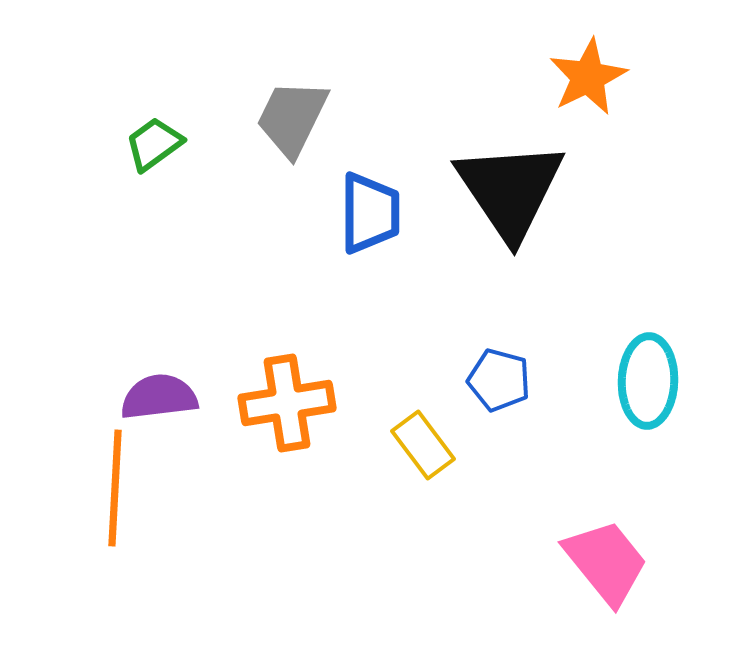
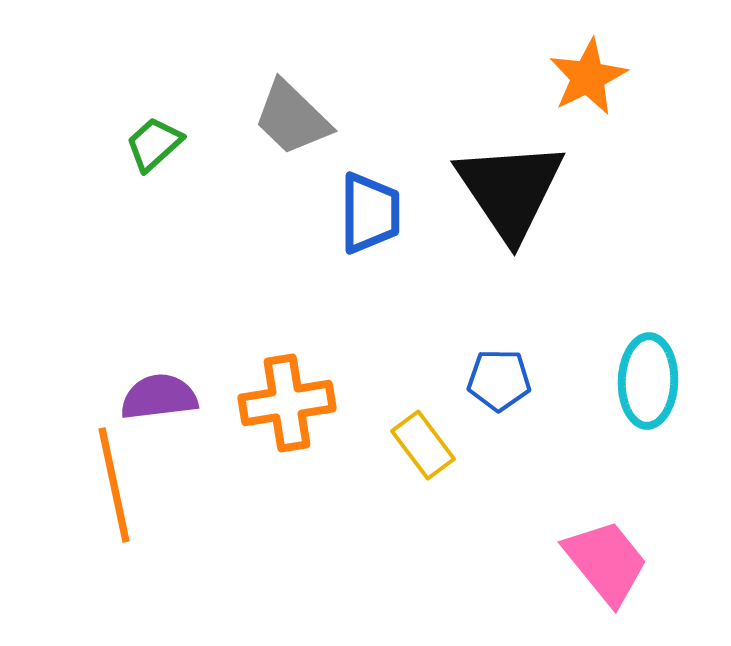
gray trapezoid: rotated 72 degrees counterclockwise
green trapezoid: rotated 6 degrees counterclockwise
blue pentagon: rotated 14 degrees counterclockwise
orange line: moved 1 px left, 3 px up; rotated 15 degrees counterclockwise
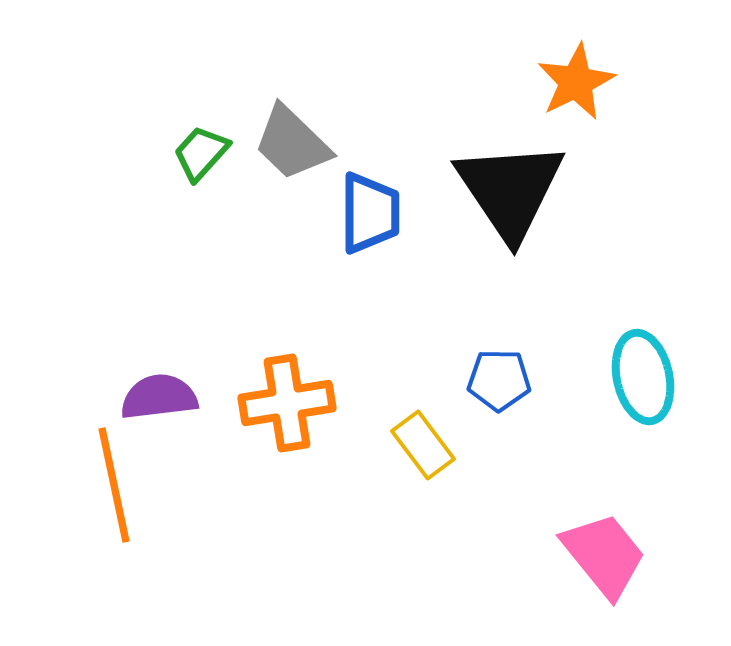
orange star: moved 12 px left, 5 px down
gray trapezoid: moved 25 px down
green trapezoid: moved 47 px right, 9 px down; rotated 6 degrees counterclockwise
cyan ellipse: moved 5 px left, 4 px up; rotated 14 degrees counterclockwise
pink trapezoid: moved 2 px left, 7 px up
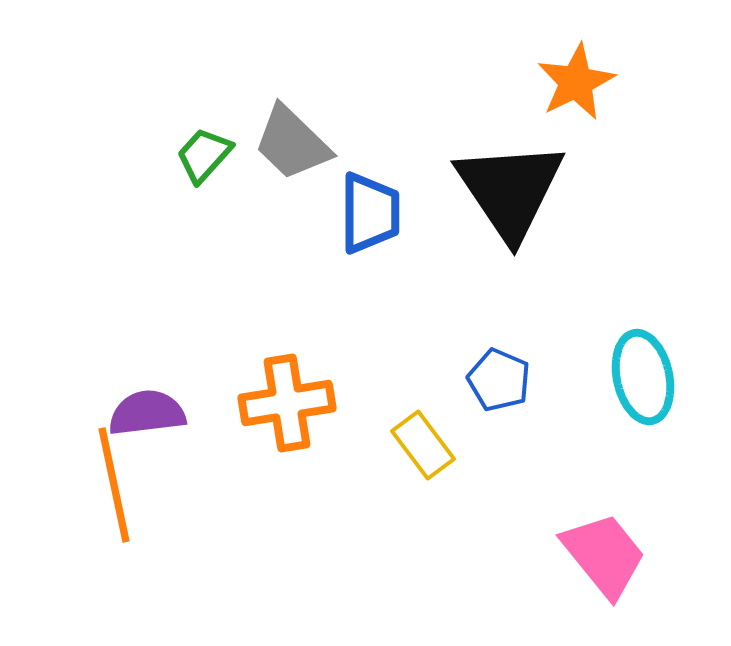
green trapezoid: moved 3 px right, 2 px down
blue pentagon: rotated 22 degrees clockwise
purple semicircle: moved 12 px left, 16 px down
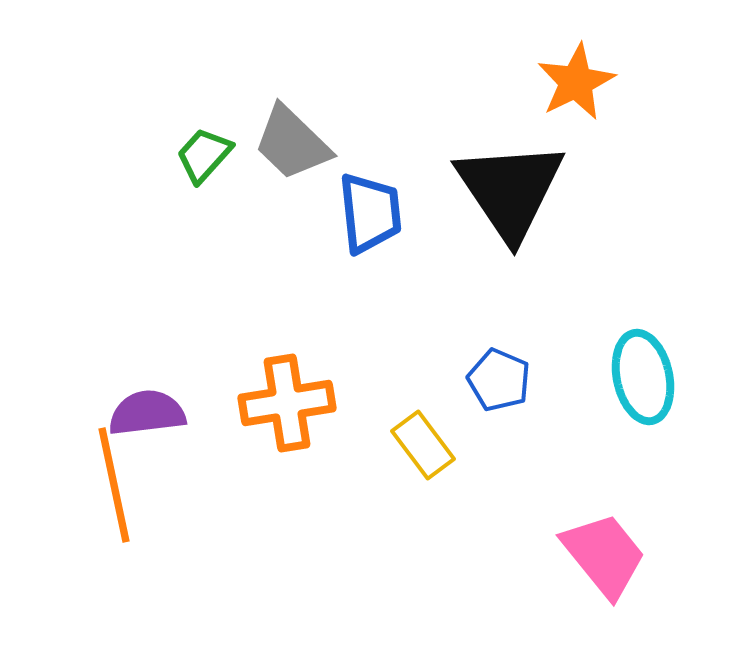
blue trapezoid: rotated 6 degrees counterclockwise
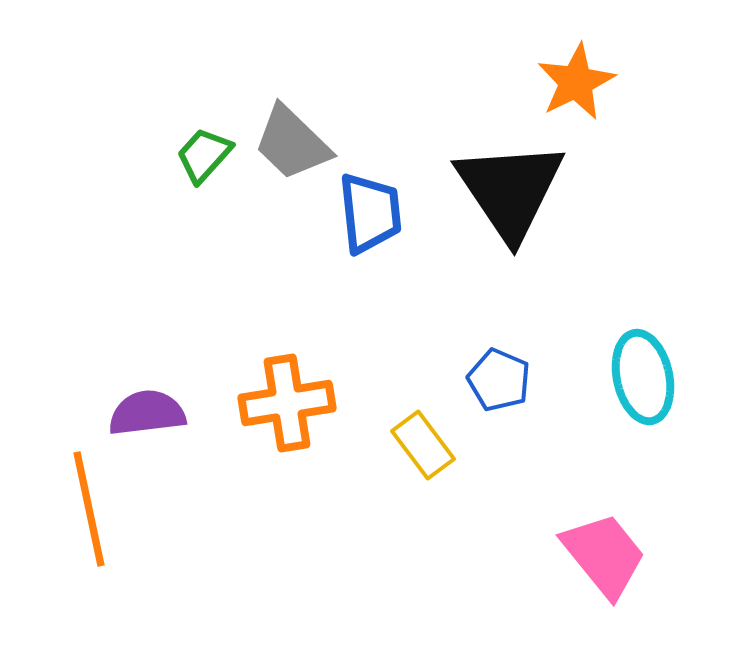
orange line: moved 25 px left, 24 px down
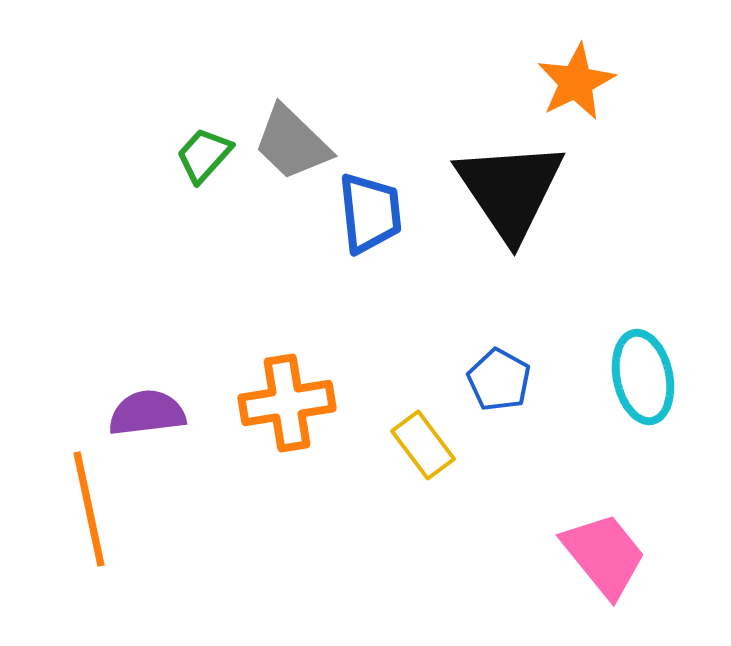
blue pentagon: rotated 6 degrees clockwise
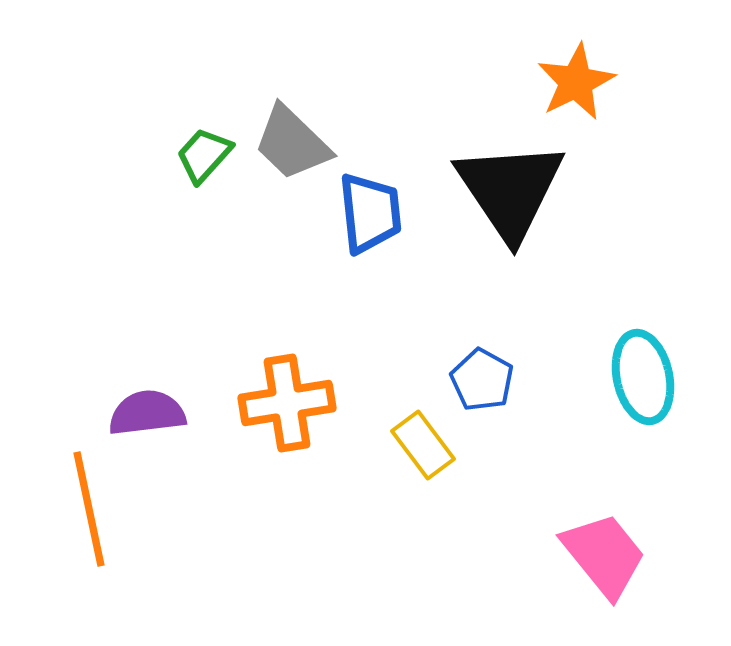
blue pentagon: moved 17 px left
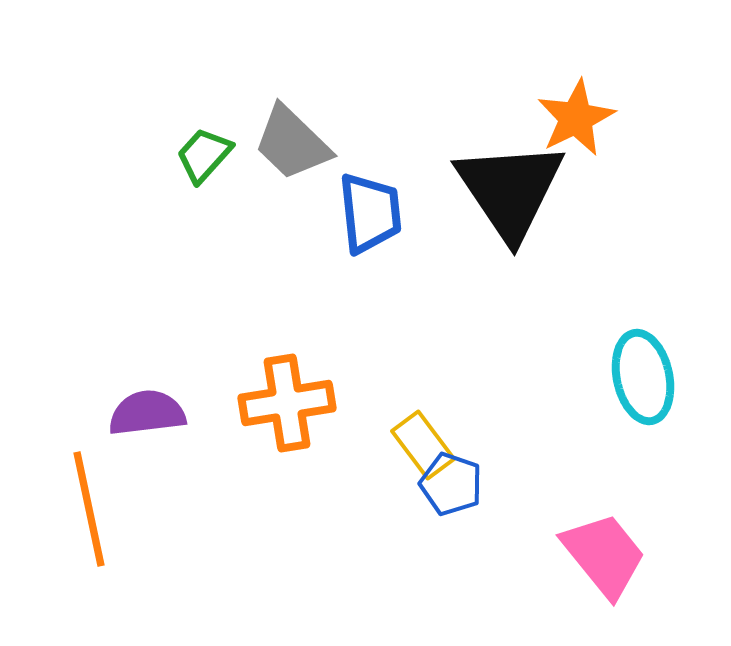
orange star: moved 36 px down
blue pentagon: moved 31 px left, 104 px down; rotated 10 degrees counterclockwise
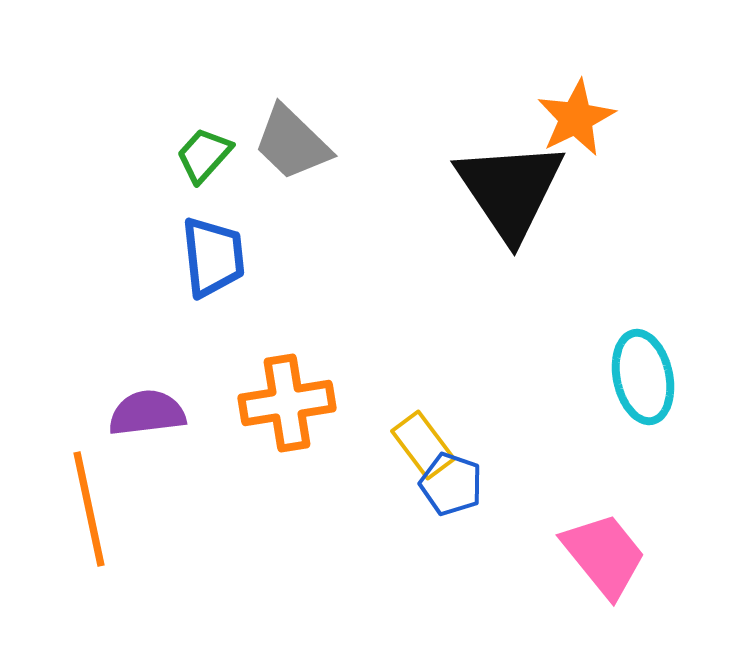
blue trapezoid: moved 157 px left, 44 px down
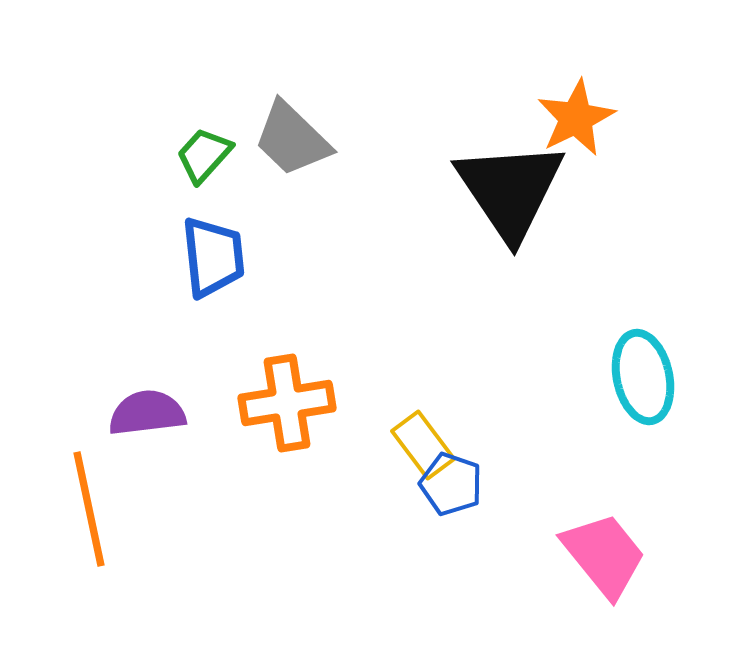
gray trapezoid: moved 4 px up
